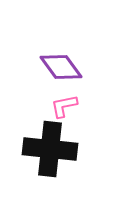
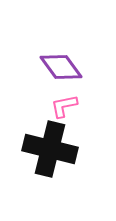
black cross: rotated 8 degrees clockwise
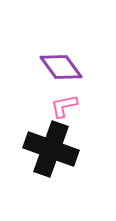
black cross: moved 1 px right; rotated 6 degrees clockwise
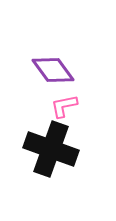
purple diamond: moved 8 px left, 3 px down
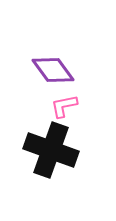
black cross: moved 1 px down
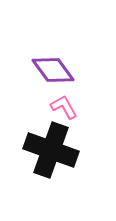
pink L-shape: moved 1 px down; rotated 72 degrees clockwise
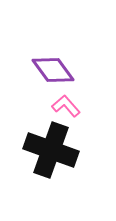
pink L-shape: moved 2 px right, 1 px up; rotated 12 degrees counterclockwise
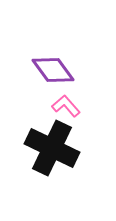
black cross: moved 1 px right, 2 px up; rotated 6 degrees clockwise
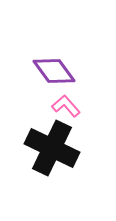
purple diamond: moved 1 px right, 1 px down
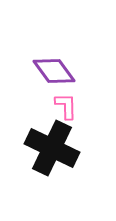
pink L-shape: rotated 40 degrees clockwise
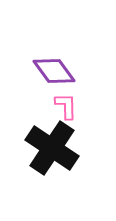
black cross: rotated 8 degrees clockwise
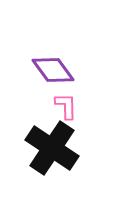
purple diamond: moved 1 px left, 1 px up
